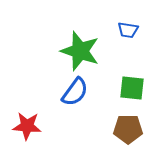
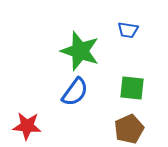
brown pentagon: moved 1 px right; rotated 24 degrees counterclockwise
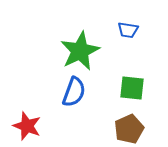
green star: rotated 27 degrees clockwise
blue semicircle: moved 1 px left; rotated 16 degrees counterclockwise
red star: rotated 16 degrees clockwise
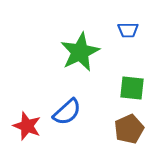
blue trapezoid: rotated 10 degrees counterclockwise
green star: moved 1 px down
blue semicircle: moved 7 px left, 20 px down; rotated 28 degrees clockwise
